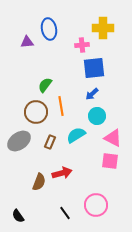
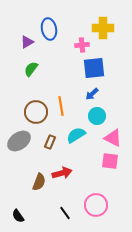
purple triangle: rotated 24 degrees counterclockwise
green semicircle: moved 14 px left, 16 px up
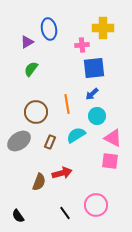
orange line: moved 6 px right, 2 px up
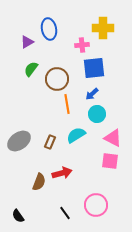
brown circle: moved 21 px right, 33 px up
cyan circle: moved 2 px up
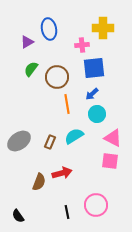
brown circle: moved 2 px up
cyan semicircle: moved 2 px left, 1 px down
black line: moved 2 px right, 1 px up; rotated 24 degrees clockwise
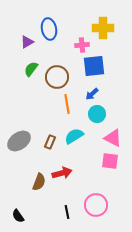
blue square: moved 2 px up
